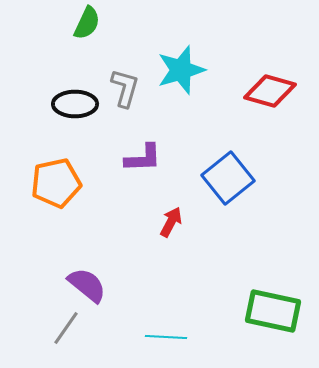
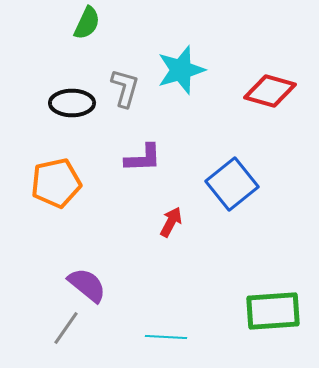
black ellipse: moved 3 px left, 1 px up
blue square: moved 4 px right, 6 px down
green rectangle: rotated 16 degrees counterclockwise
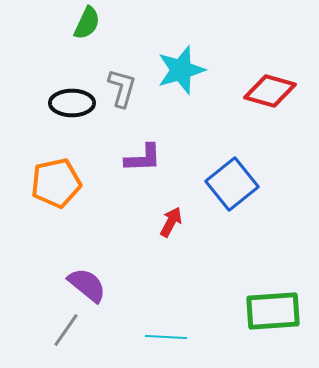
gray L-shape: moved 3 px left
gray line: moved 2 px down
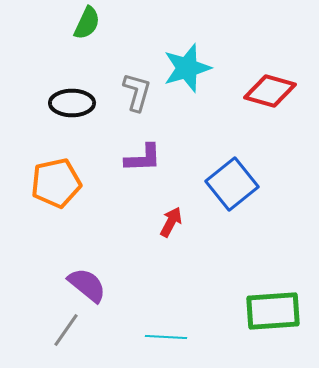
cyan star: moved 6 px right, 2 px up
gray L-shape: moved 15 px right, 4 px down
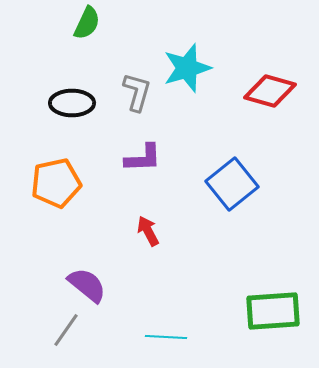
red arrow: moved 23 px left, 9 px down; rotated 56 degrees counterclockwise
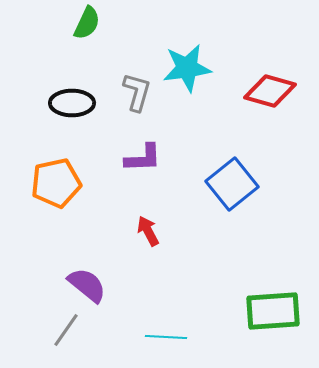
cyan star: rotated 9 degrees clockwise
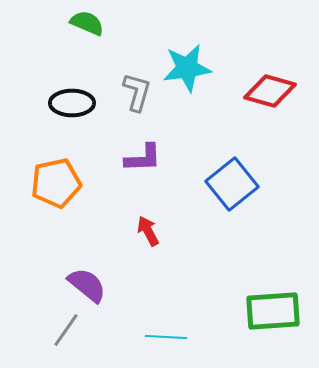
green semicircle: rotated 92 degrees counterclockwise
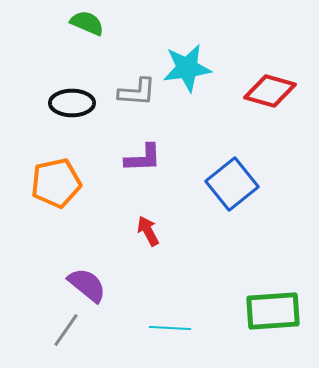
gray L-shape: rotated 78 degrees clockwise
cyan line: moved 4 px right, 9 px up
